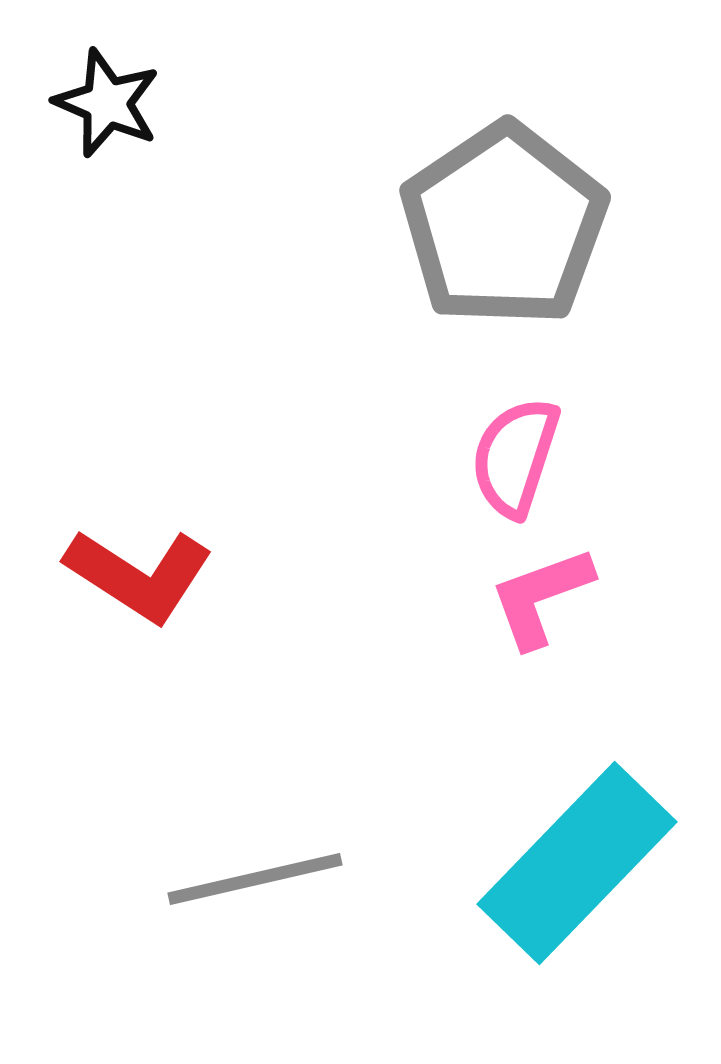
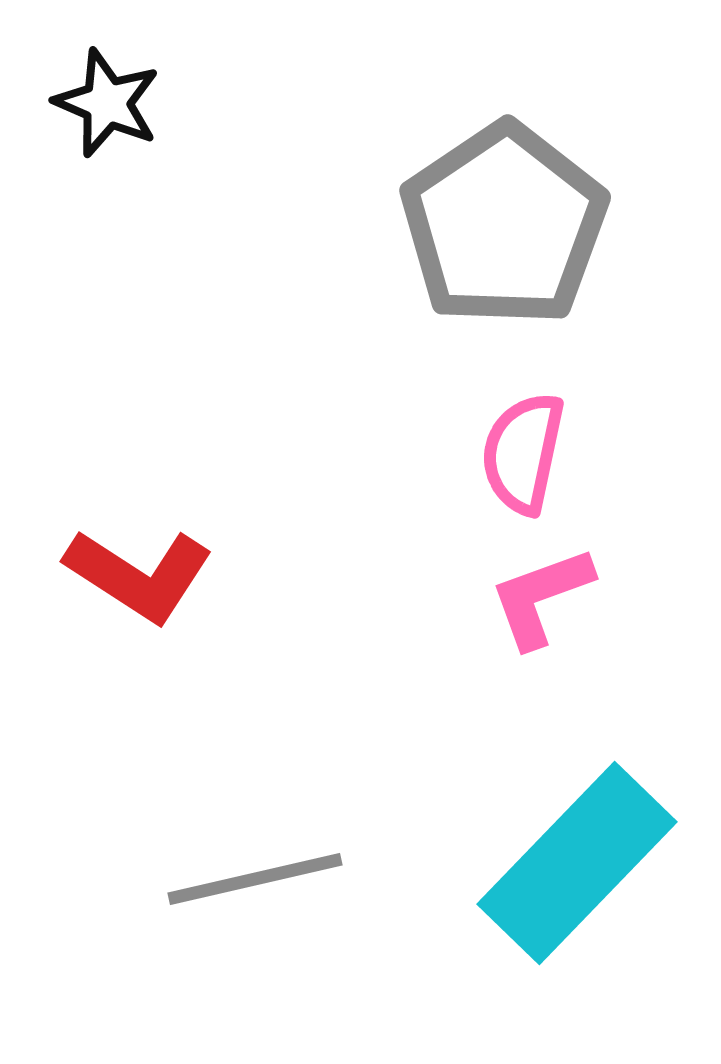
pink semicircle: moved 8 px right, 4 px up; rotated 6 degrees counterclockwise
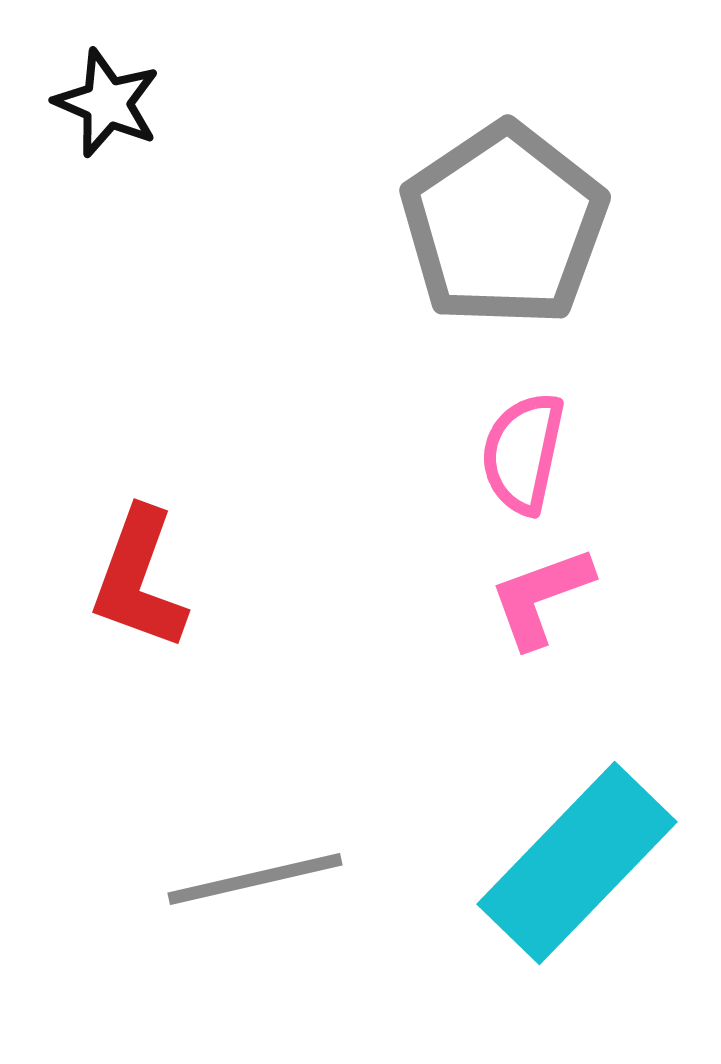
red L-shape: moved 4 px down; rotated 77 degrees clockwise
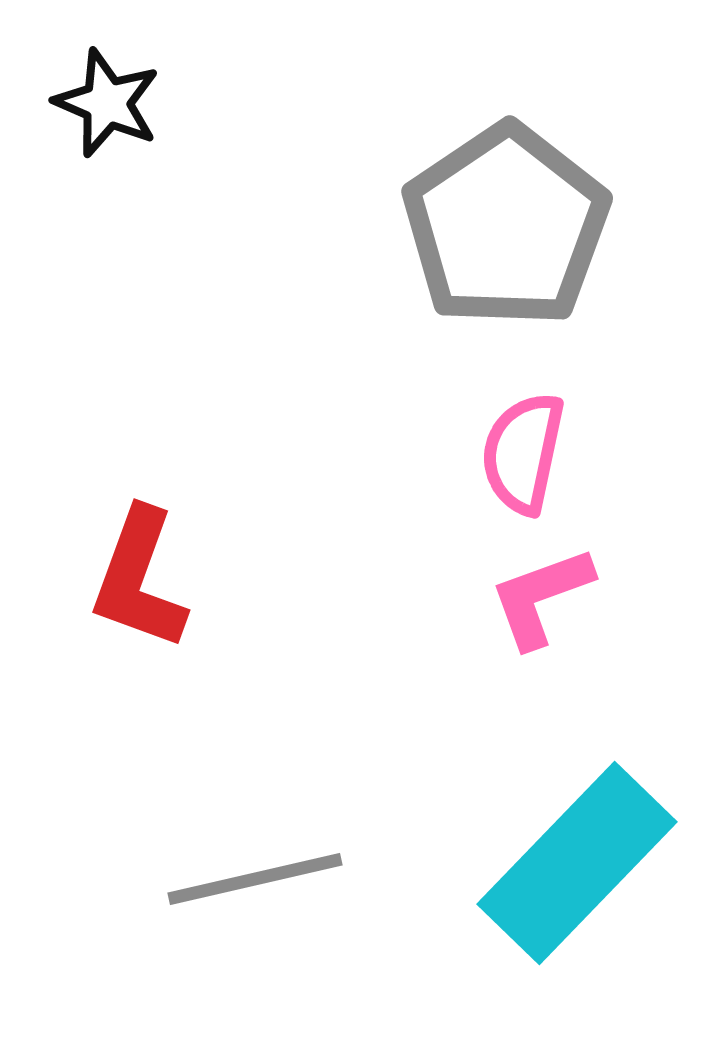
gray pentagon: moved 2 px right, 1 px down
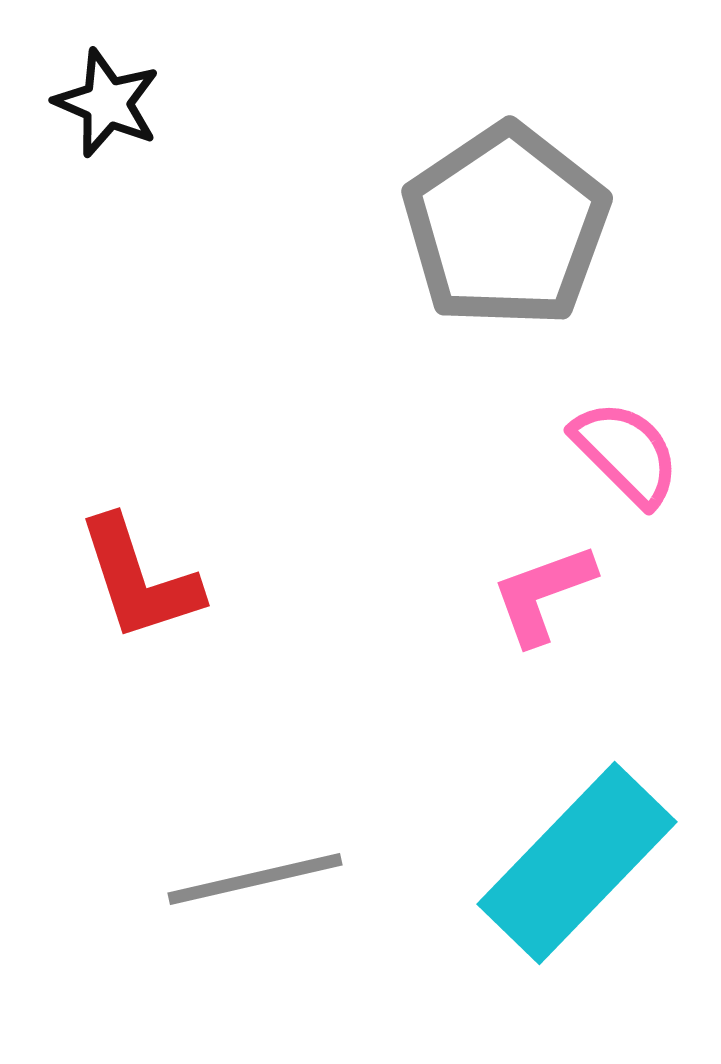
pink semicircle: moved 103 px right; rotated 123 degrees clockwise
red L-shape: rotated 38 degrees counterclockwise
pink L-shape: moved 2 px right, 3 px up
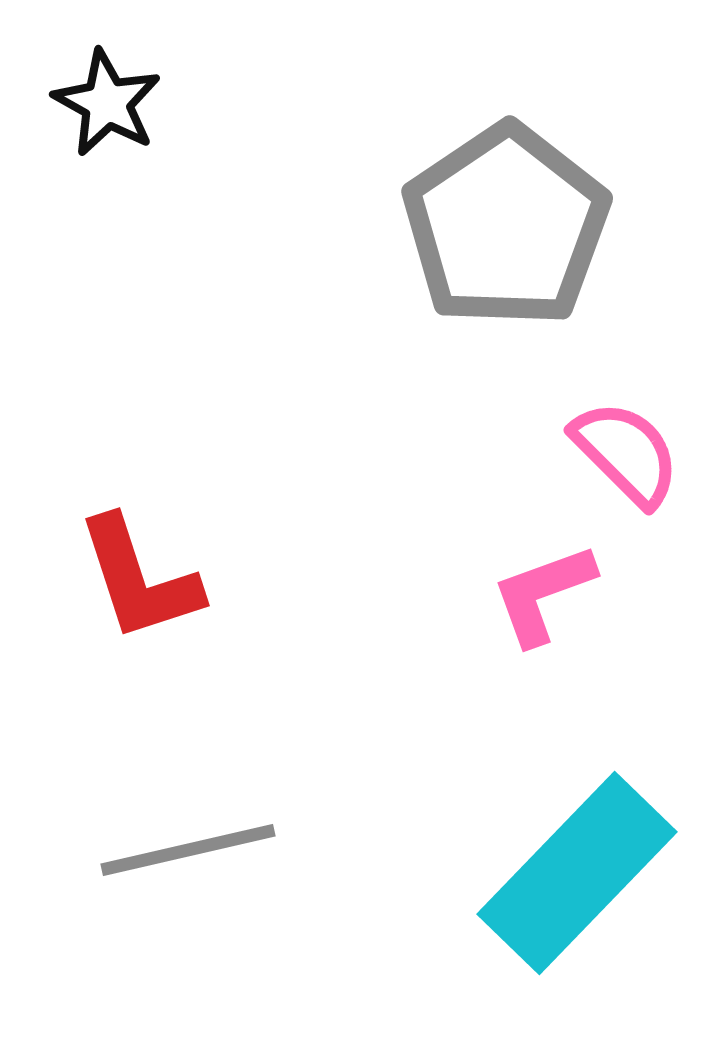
black star: rotated 6 degrees clockwise
cyan rectangle: moved 10 px down
gray line: moved 67 px left, 29 px up
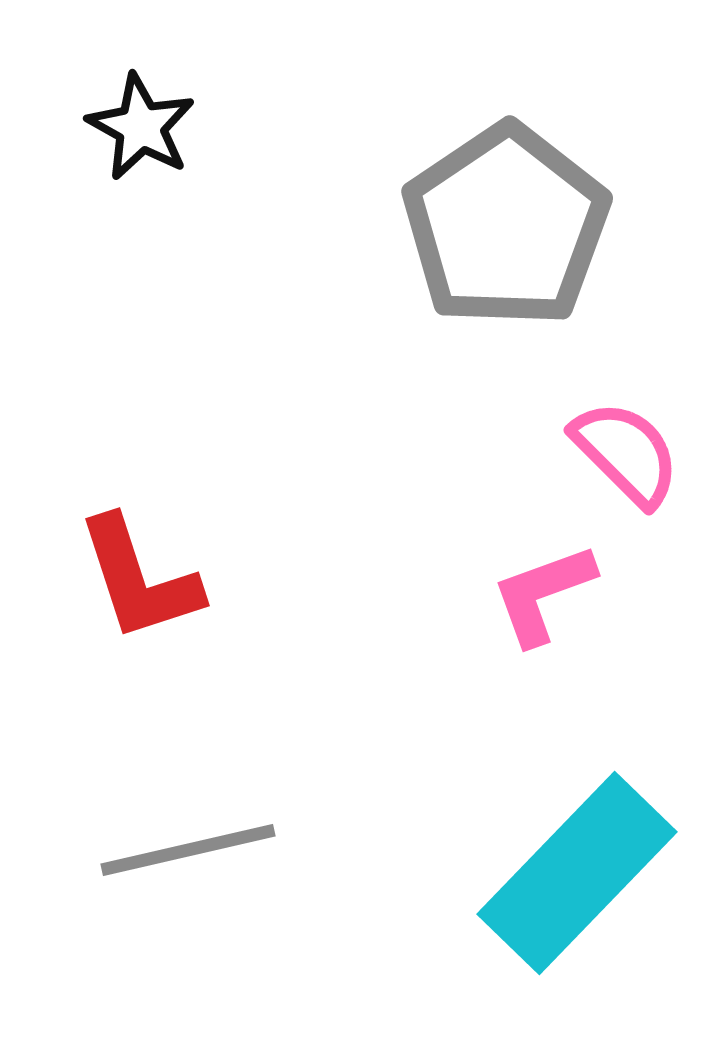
black star: moved 34 px right, 24 px down
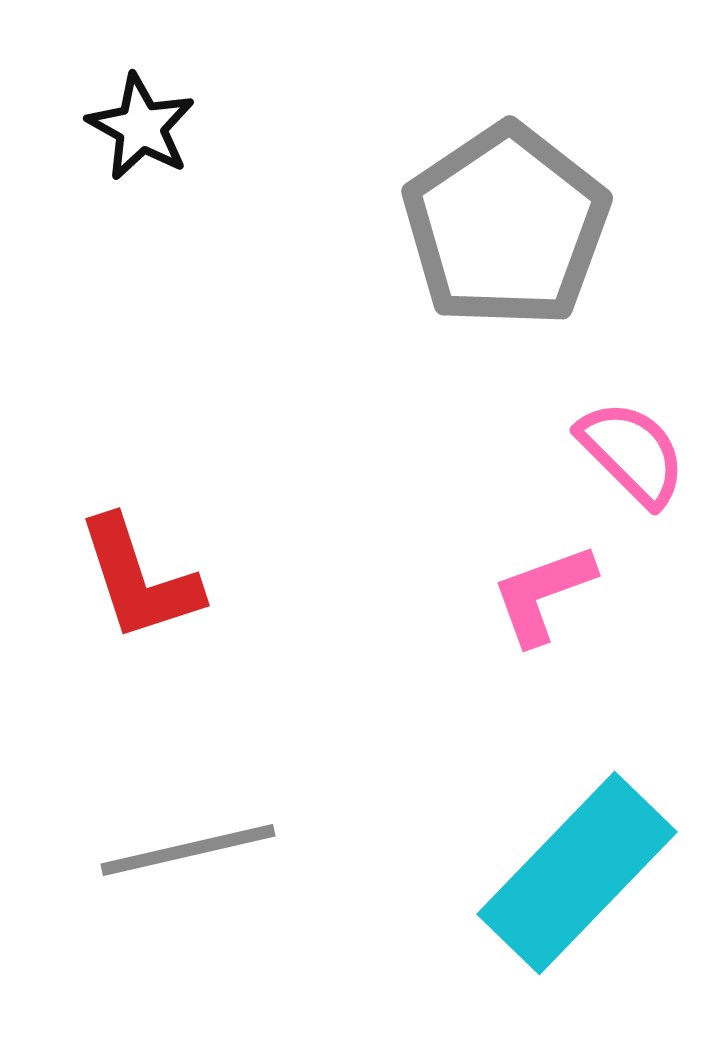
pink semicircle: moved 6 px right
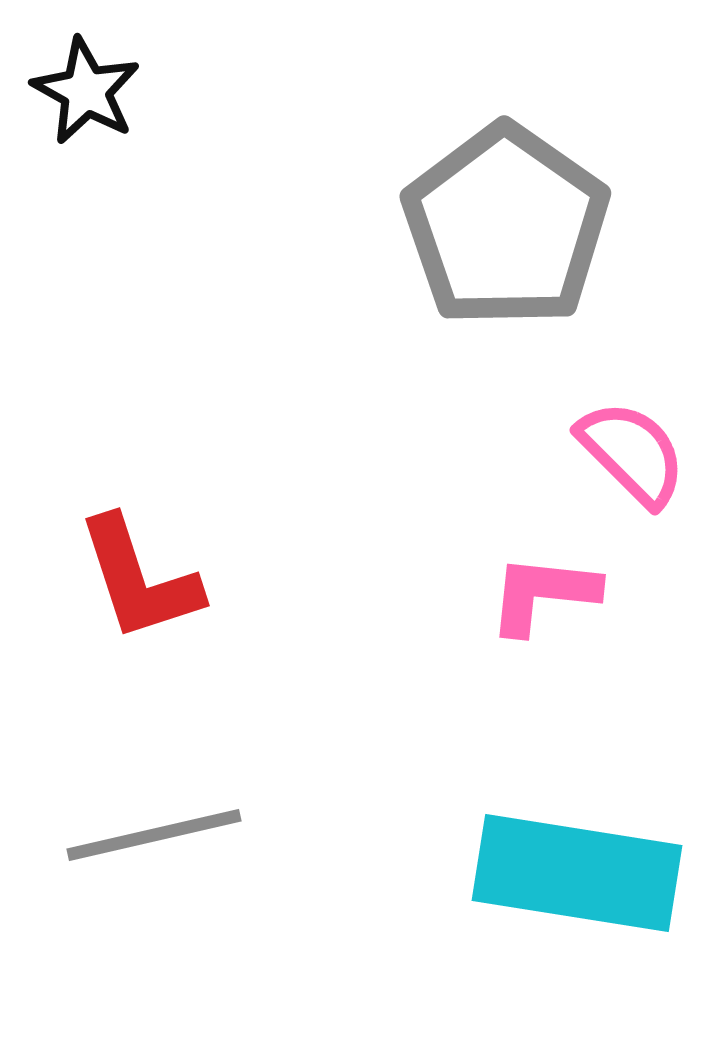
black star: moved 55 px left, 36 px up
gray pentagon: rotated 3 degrees counterclockwise
pink L-shape: rotated 26 degrees clockwise
gray line: moved 34 px left, 15 px up
cyan rectangle: rotated 55 degrees clockwise
